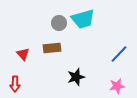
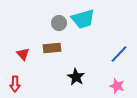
black star: rotated 24 degrees counterclockwise
pink star: rotated 28 degrees clockwise
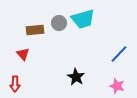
brown rectangle: moved 17 px left, 18 px up
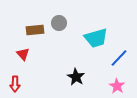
cyan trapezoid: moved 13 px right, 19 px down
blue line: moved 4 px down
pink star: rotated 14 degrees clockwise
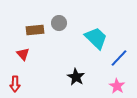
cyan trapezoid: rotated 120 degrees counterclockwise
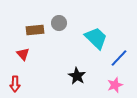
black star: moved 1 px right, 1 px up
pink star: moved 2 px left, 1 px up; rotated 21 degrees clockwise
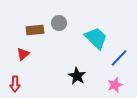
red triangle: rotated 32 degrees clockwise
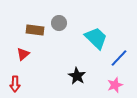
brown rectangle: rotated 12 degrees clockwise
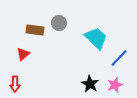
black star: moved 13 px right, 8 px down
